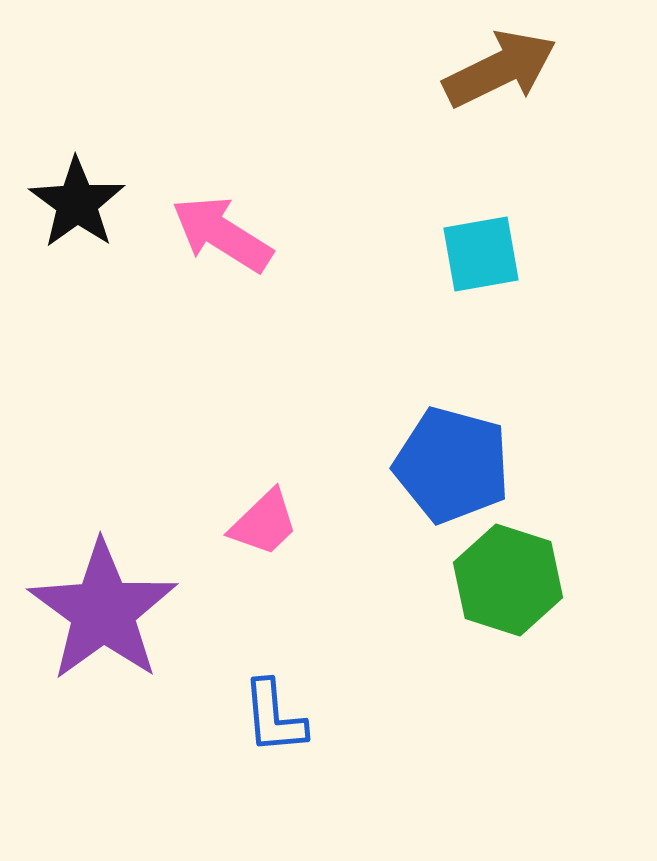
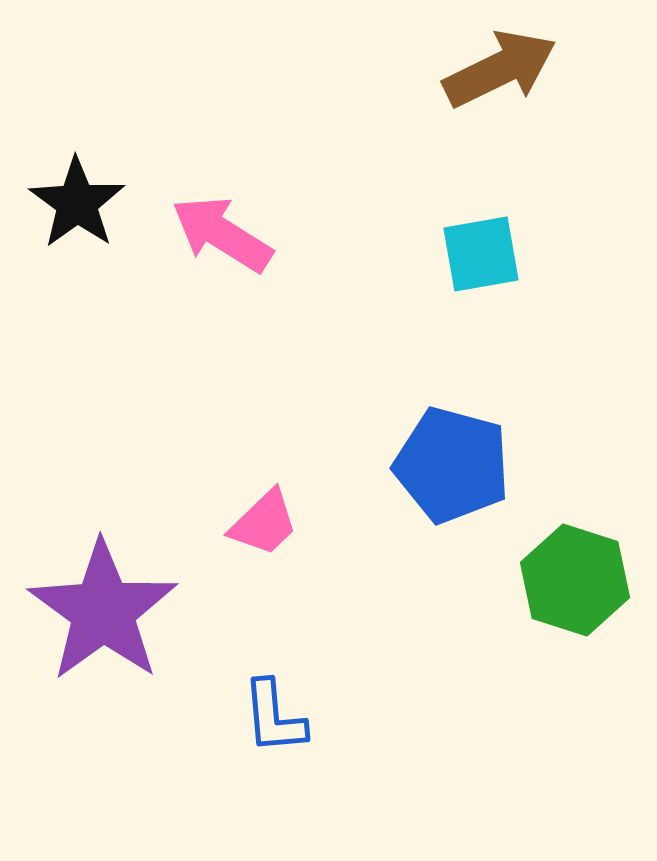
green hexagon: moved 67 px right
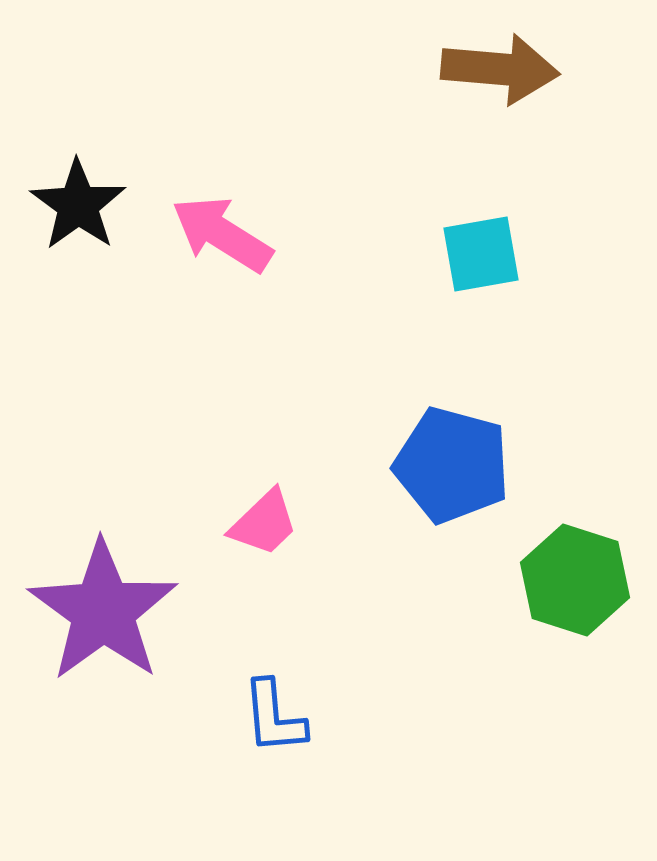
brown arrow: rotated 31 degrees clockwise
black star: moved 1 px right, 2 px down
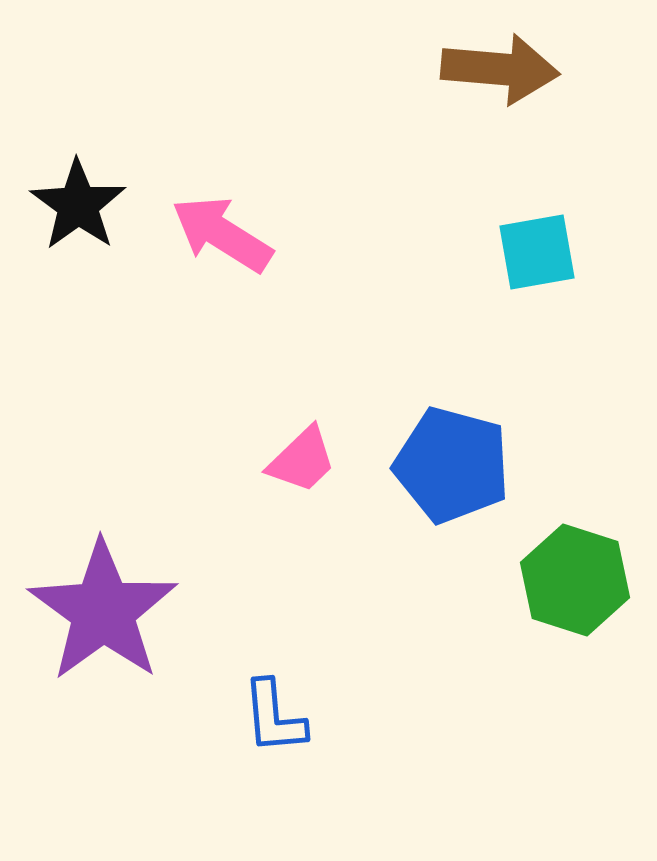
cyan square: moved 56 px right, 2 px up
pink trapezoid: moved 38 px right, 63 px up
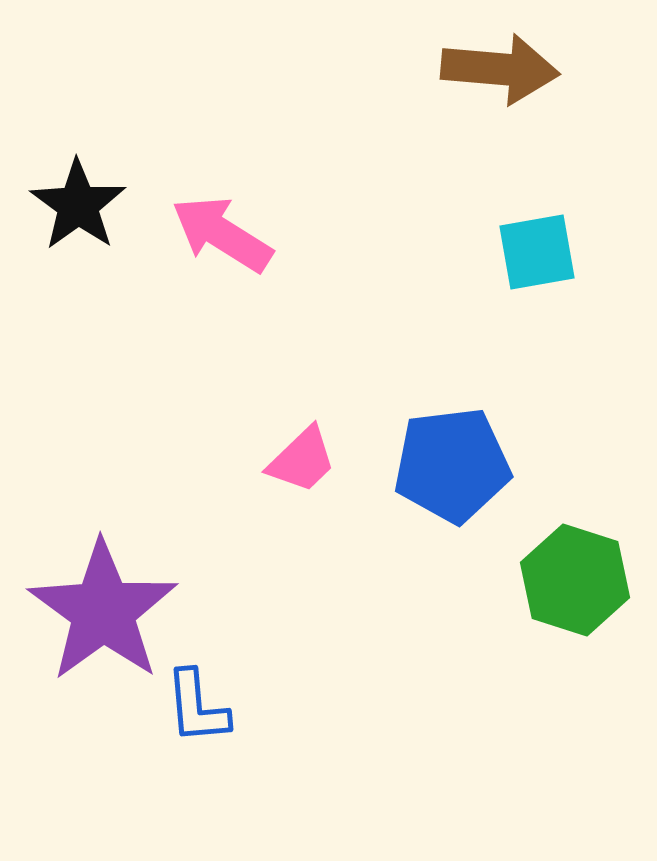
blue pentagon: rotated 22 degrees counterclockwise
blue L-shape: moved 77 px left, 10 px up
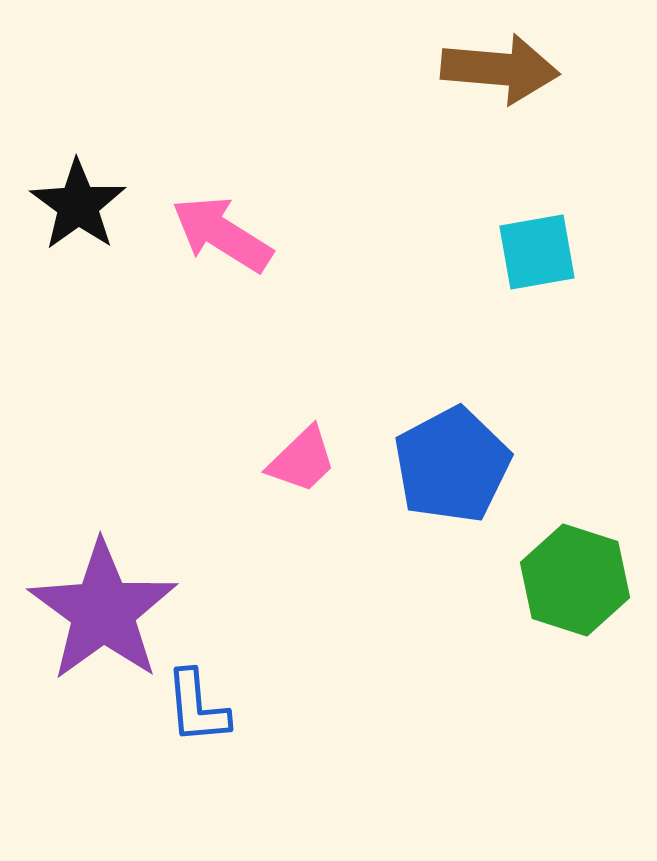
blue pentagon: rotated 21 degrees counterclockwise
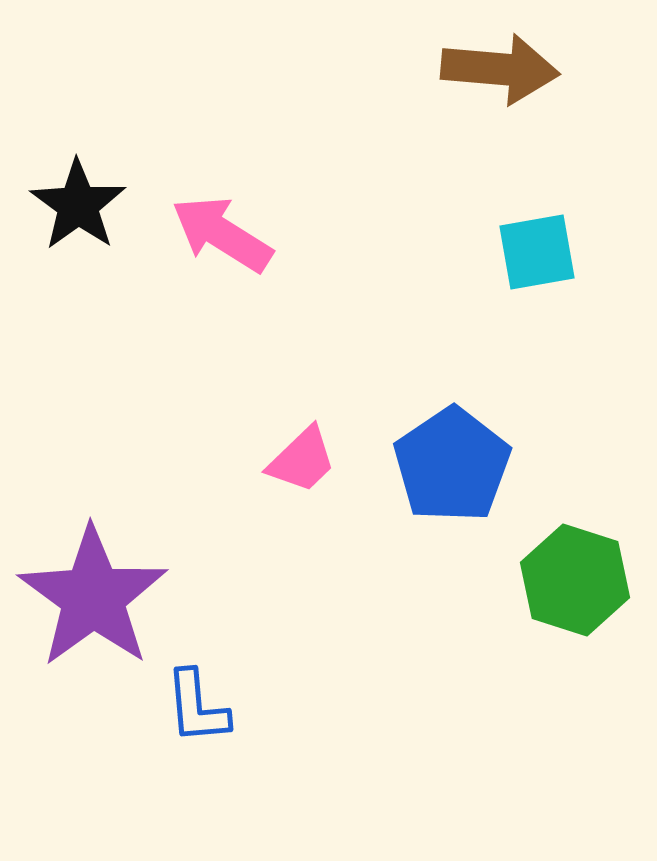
blue pentagon: rotated 6 degrees counterclockwise
purple star: moved 10 px left, 14 px up
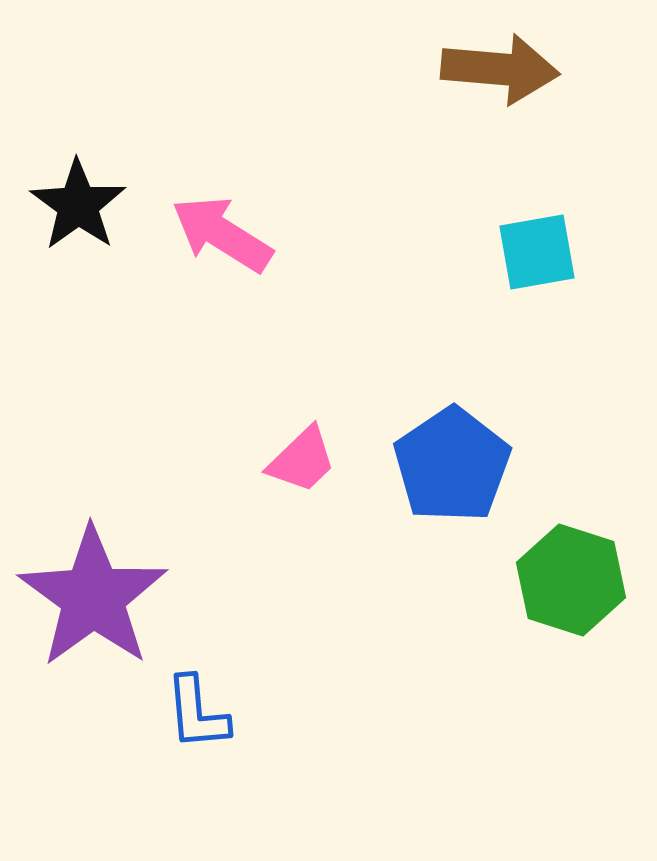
green hexagon: moved 4 px left
blue L-shape: moved 6 px down
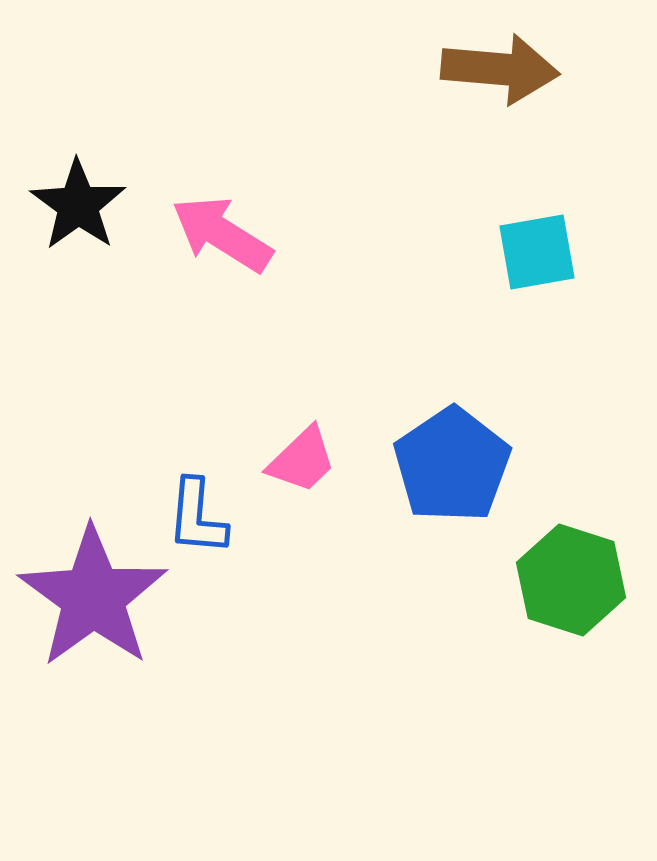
blue L-shape: moved 196 px up; rotated 10 degrees clockwise
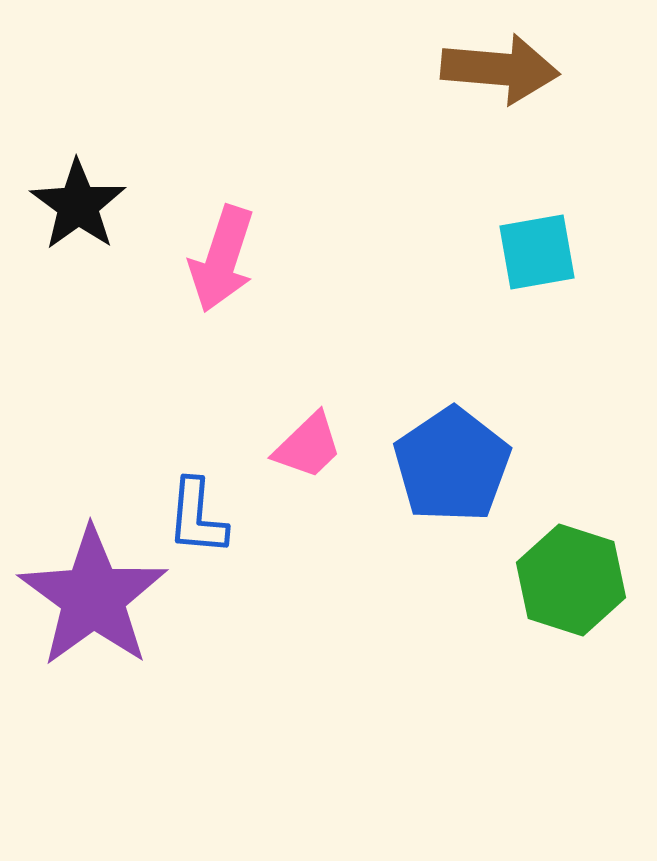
pink arrow: moved 25 px down; rotated 104 degrees counterclockwise
pink trapezoid: moved 6 px right, 14 px up
